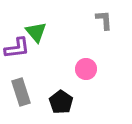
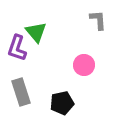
gray L-shape: moved 6 px left
purple L-shape: rotated 116 degrees clockwise
pink circle: moved 2 px left, 4 px up
black pentagon: moved 1 px right, 1 px down; rotated 25 degrees clockwise
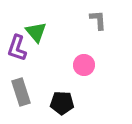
black pentagon: rotated 15 degrees clockwise
